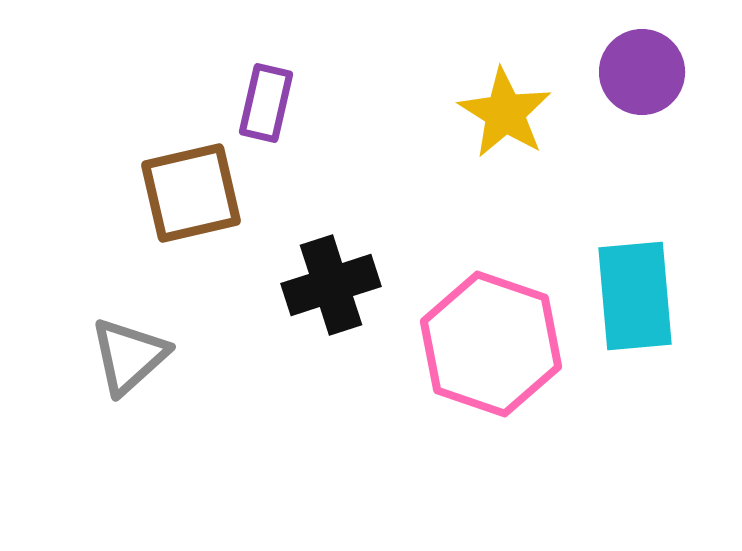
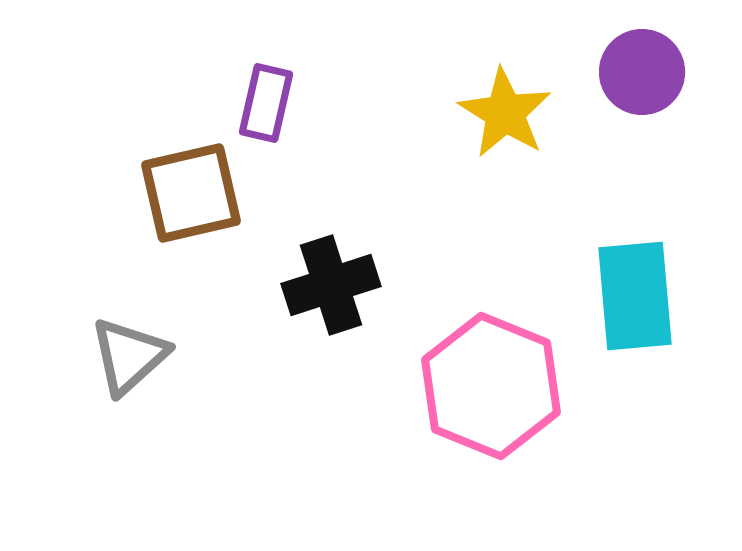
pink hexagon: moved 42 px down; rotated 3 degrees clockwise
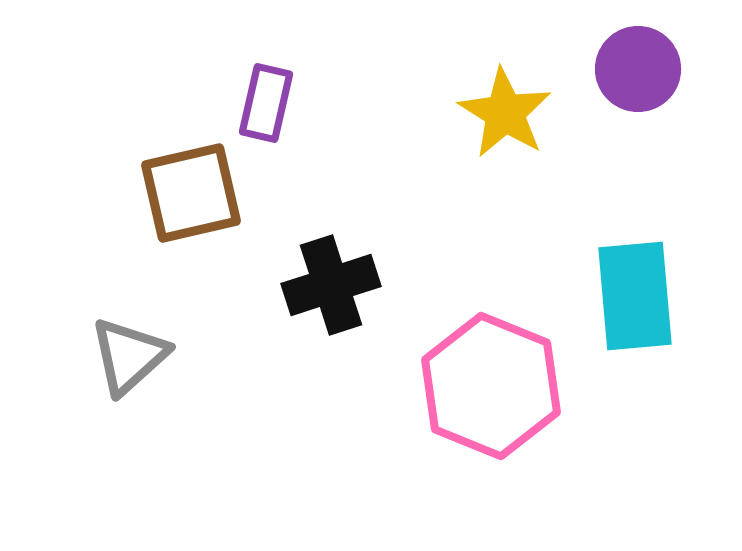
purple circle: moved 4 px left, 3 px up
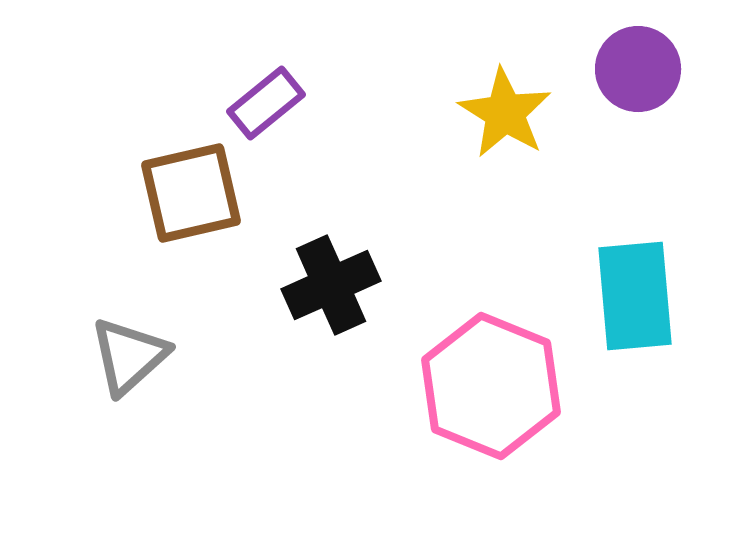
purple rectangle: rotated 38 degrees clockwise
black cross: rotated 6 degrees counterclockwise
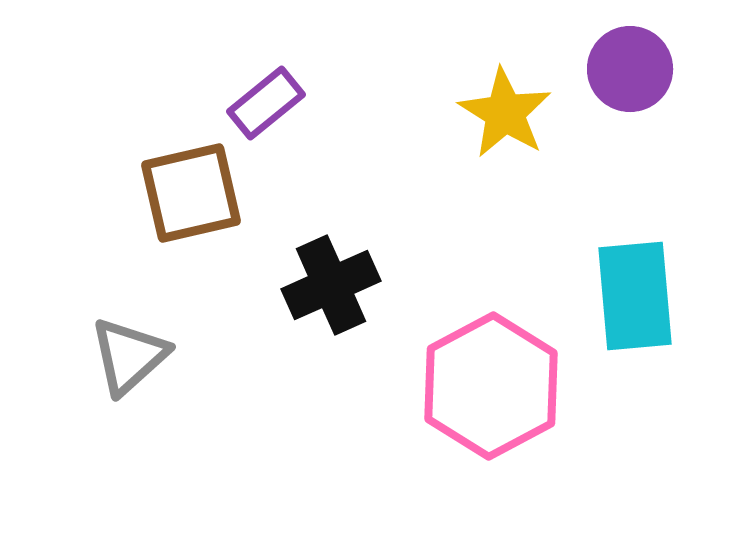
purple circle: moved 8 px left
pink hexagon: rotated 10 degrees clockwise
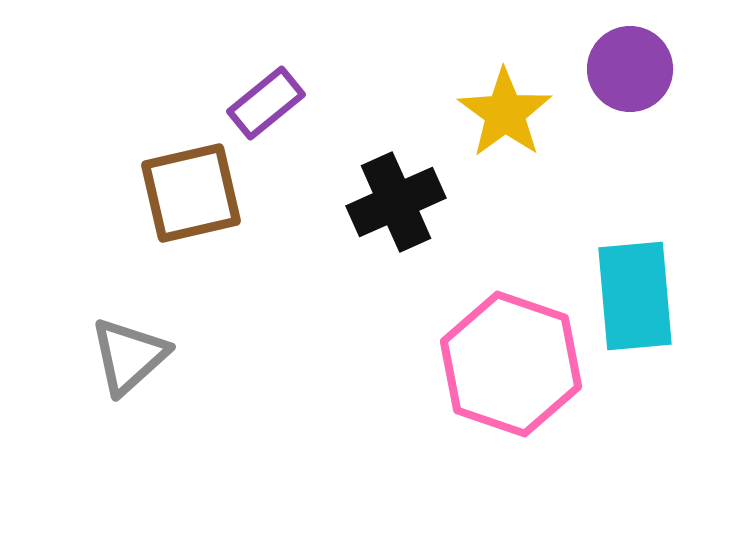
yellow star: rotated 4 degrees clockwise
black cross: moved 65 px right, 83 px up
pink hexagon: moved 20 px right, 22 px up; rotated 13 degrees counterclockwise
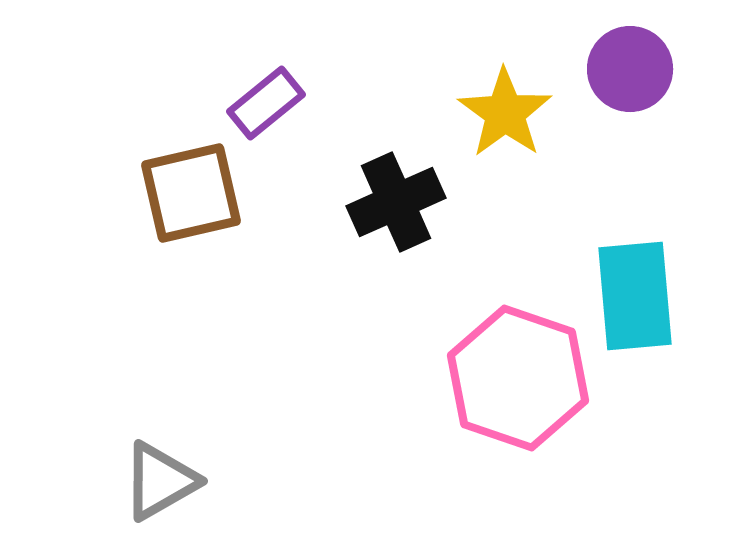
gray triangle: moved 31 px right, 125 px down; rotated 12 degrees clockwise
pink hexagon: moved 7 px right, 14 px down
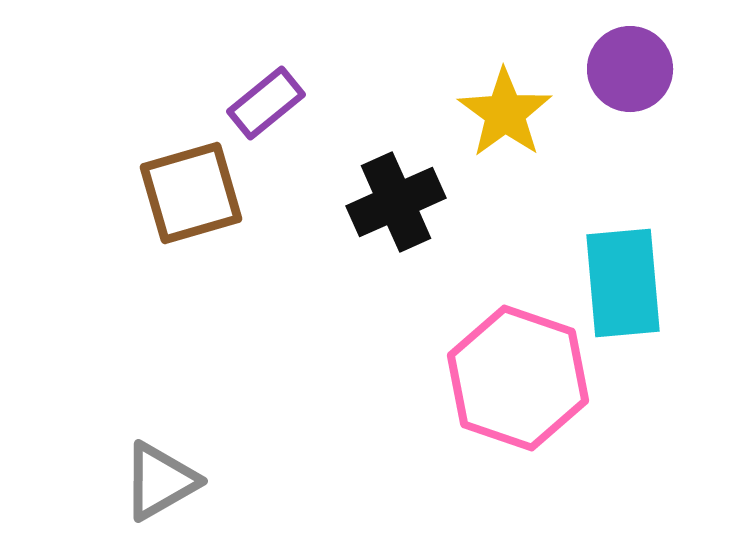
brown square: rotated 3 degrees counterclockwise
cyan rectangle: moved 12 px left, 13 px up
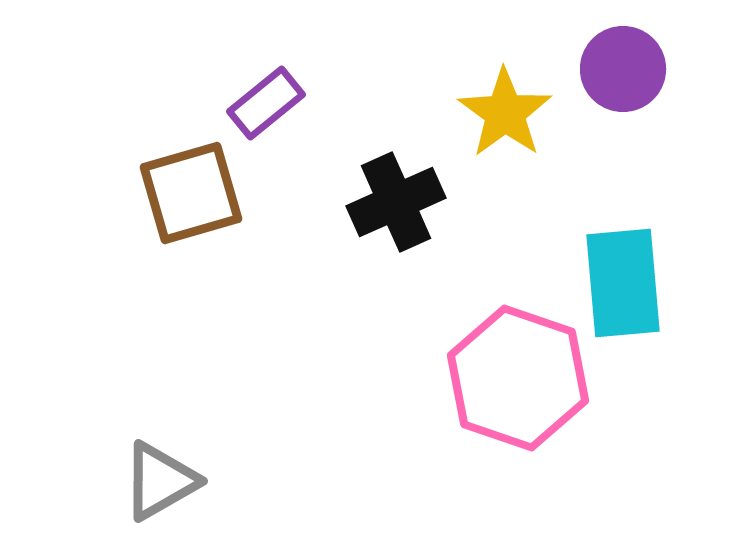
purple circle: moved 7 px left
